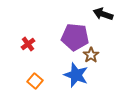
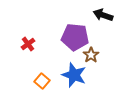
black arrow: moved 1 px down
blue star: moved 2 px left
orange square: moved 7 px right
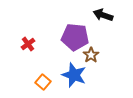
orange square: moved 1 px right, 1 px down
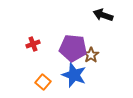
purple pentagon: moved 2 px left, 11 px down
red cross: moved 5 px right; rotated 16 degrees clockwise
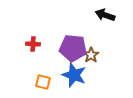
black arrow: moved 2 px right
red cross: rotated 24 degrees clockwise
orange square: rotated 28 degrees counterclockwise
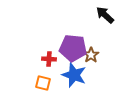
black arrow: rotated 24 degrees clockwise
red cross: moved 16 px right, 15 px down
orange square: moved 1 px down
